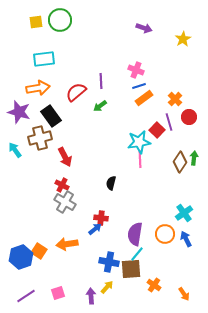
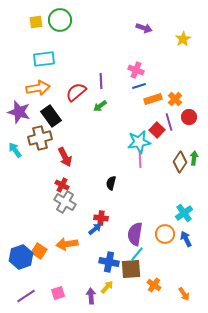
orange rectangle at (144, 98): moved 9 px right, 1 px down; rotated 18 degrees clockwise
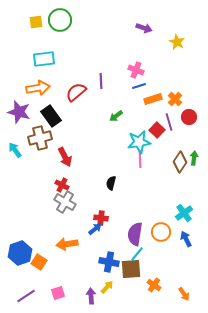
yellow star at (183, 39): moved 6 px left, 3 px down; rotated 14 degrees counterclockwise
green arrow at (100, 106): moved 16 px right, 10 px down
orange circle at (165, 234): moved 4 px left, 2 px up
orange square at (39, 251): moved 11 px down
blue hexagon at (21, 257): moved 1 px left, 4 px up
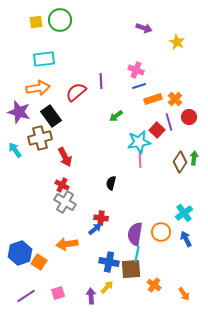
cyan line at (137, 254): rotated 28 degrees counterclockwise
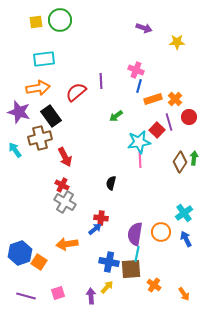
yellow star at (177, 42): rotated 28 degrees counterclockwise
blue line at (139, 86): rotated 56 degrees counterclockwise
purple line at (26, 296): rotated 48 degrees clockwise
